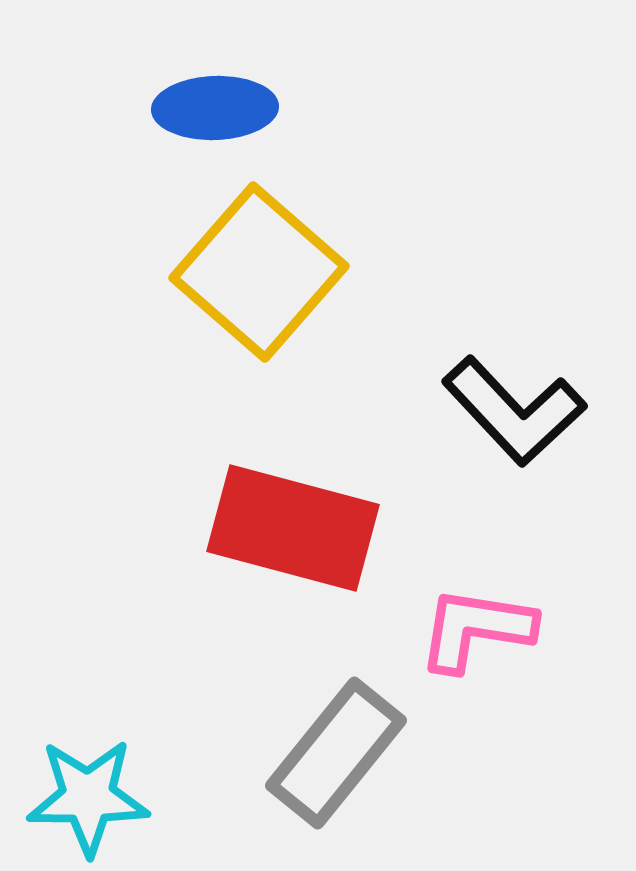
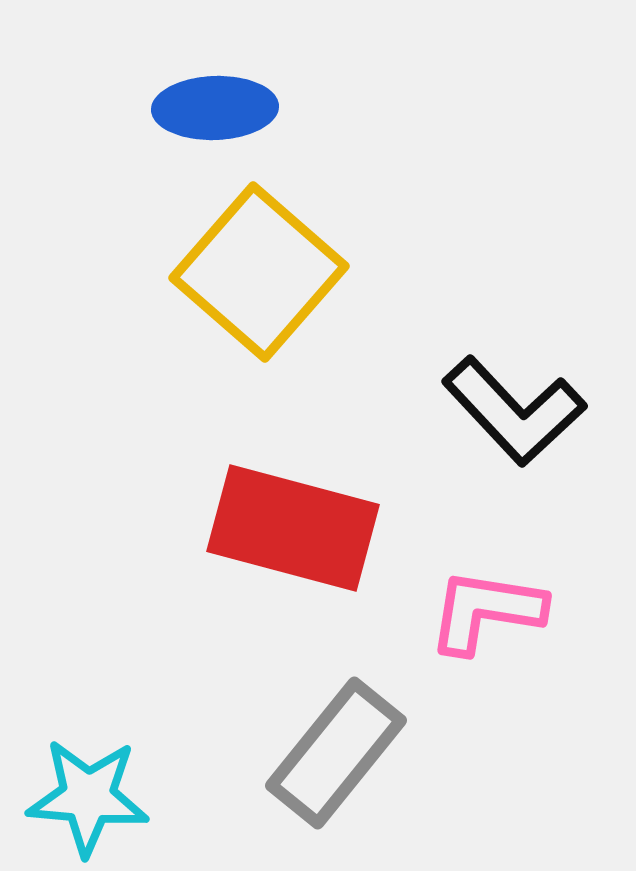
pink L-shape: moved 10 px right, 18 px up
cyan star: rotated 5 degrees clockwise
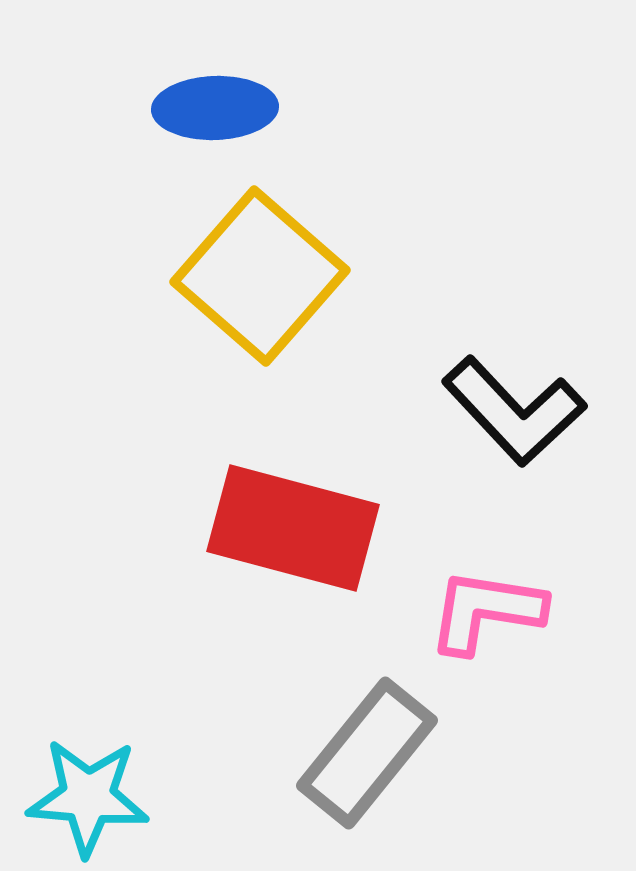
yellow square: moved 1 px right, 4 px down
gray rectangle: moved 31 px right
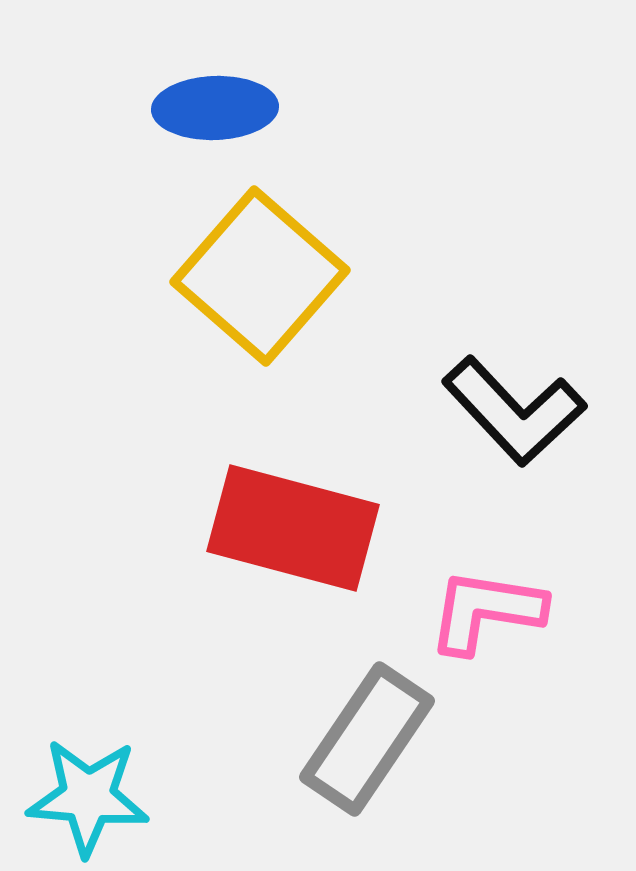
gray rectangle: moved 14 px up; rotated 5 degrees counterclockwise
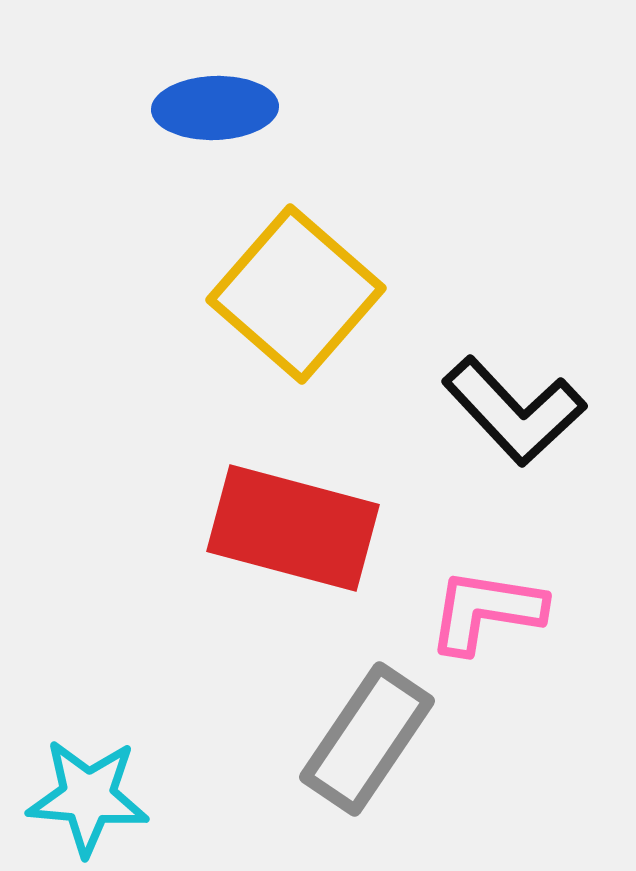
yellow square: moved 36 px right, 18 px down
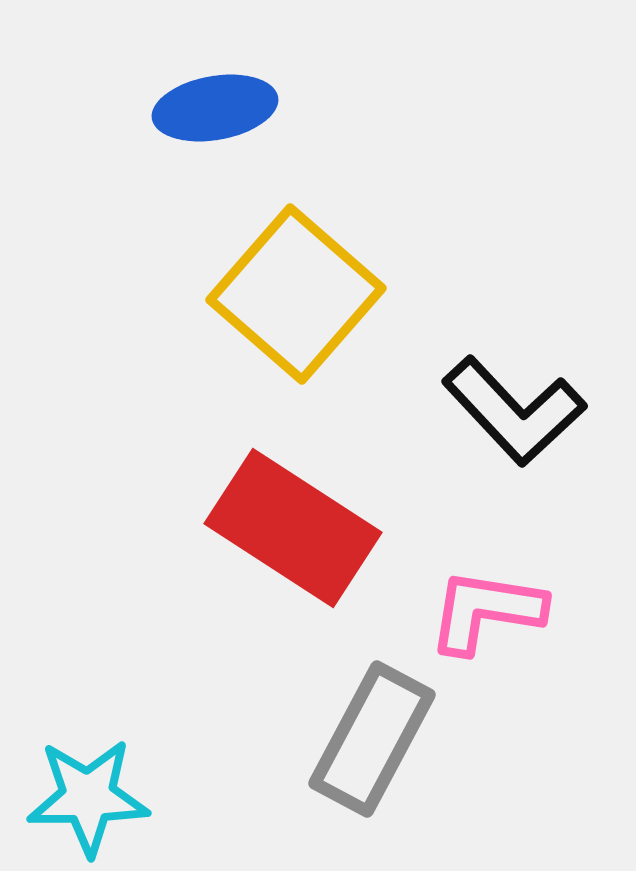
blue ellipse: rotated 8 degrees counterclockwise
red rectangle: rotated 18 degrees clockwise
gray rectangle: moved 5 px right; rotated 6 degrees counterclockwise
cyan star: rotated 6 degrees counterclockwise
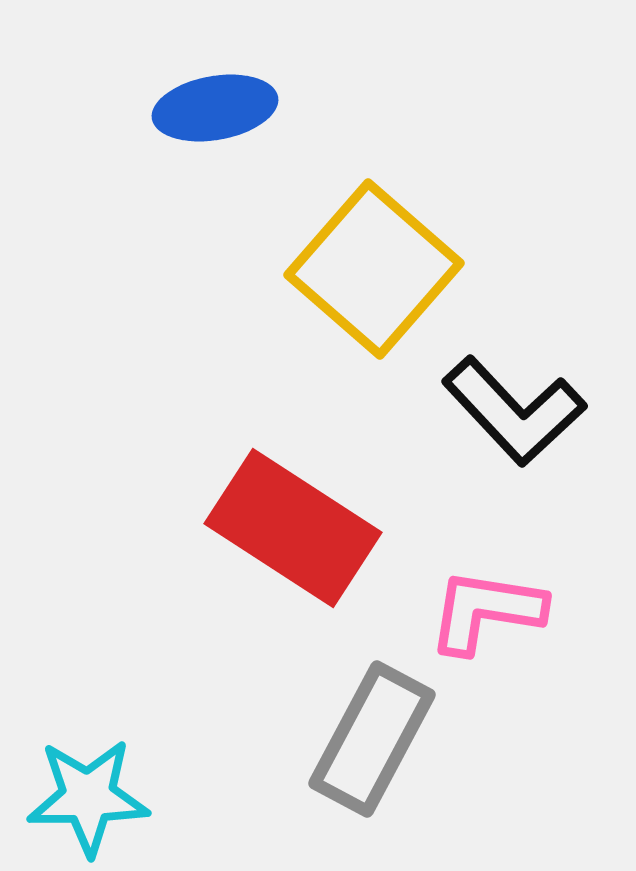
yellow square: moved 78 px right, 25 px up
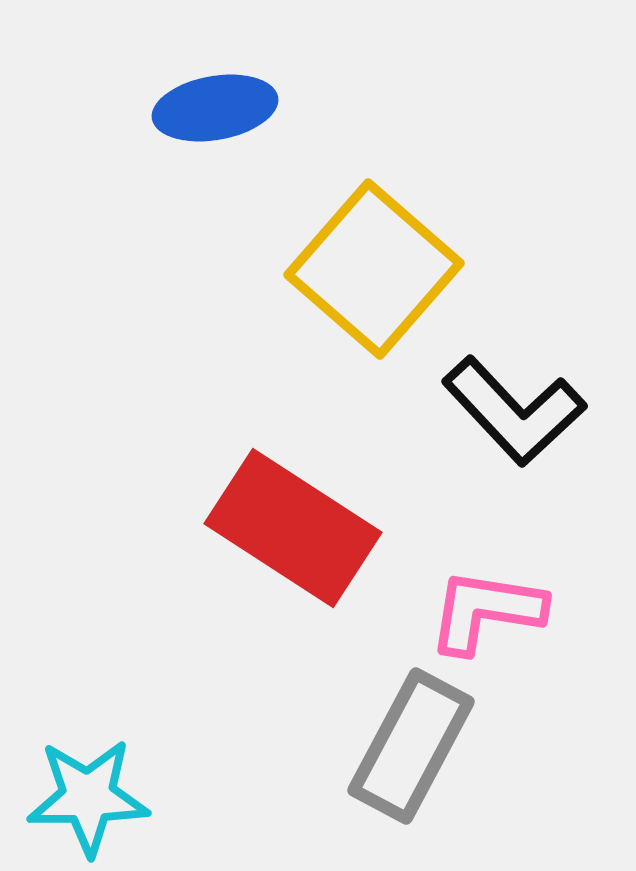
gray rectangle: moved 39 px right, 7 px down
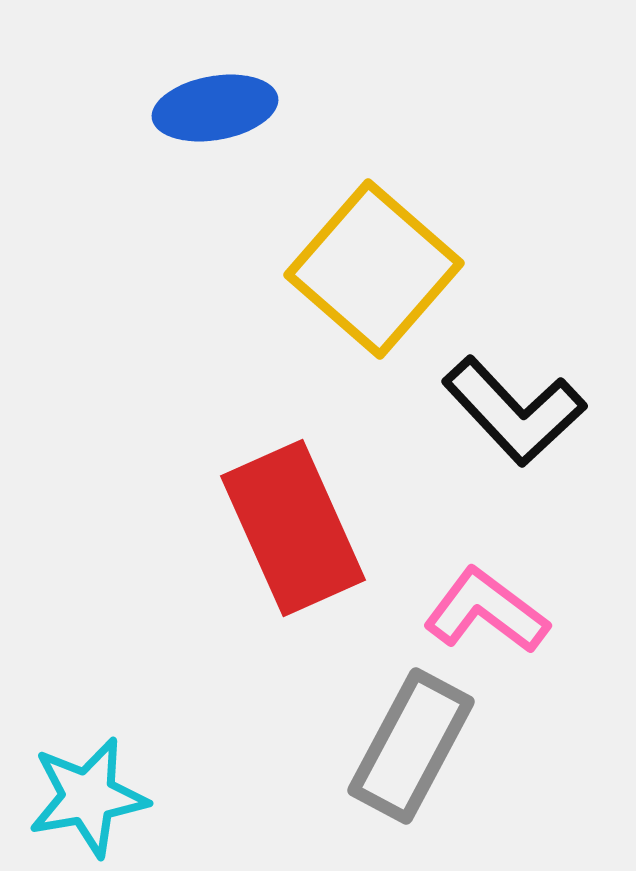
red rectangle: rotated 33 degrees clockwise
pink L-shape: rotated 28 degrees clockwise
cyan star: rotated 9 degrees counterclockwise
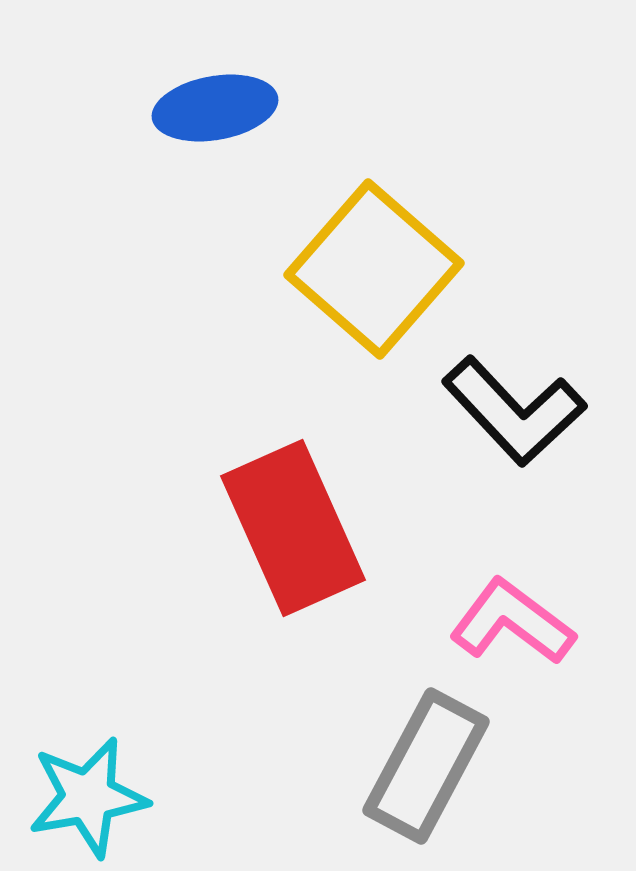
pink L-shape: moved 26 px right, 11 px down
gray rectangle: moved 15 px right, 20 px down
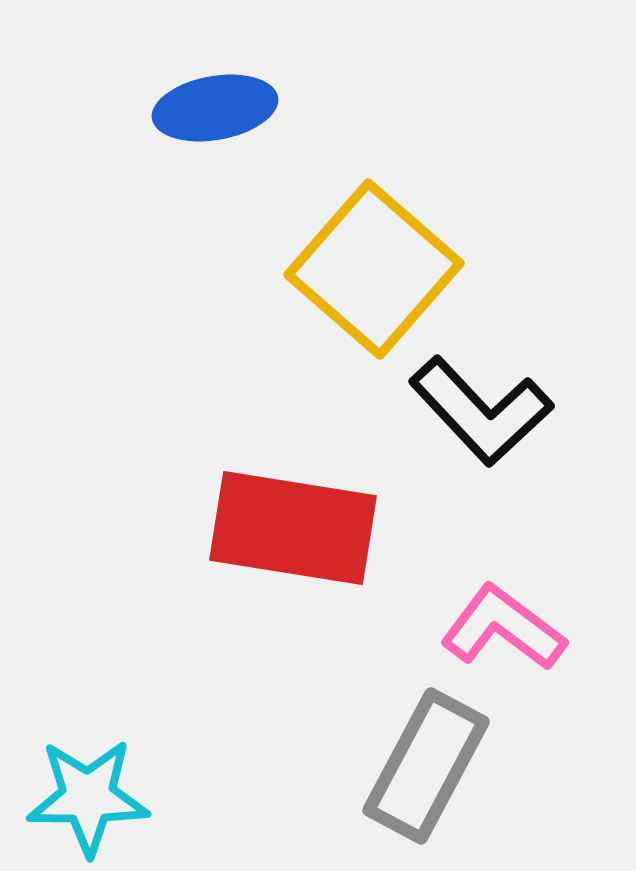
black L-shape: moved 33 px left
red rectangle: rotated 57 degrees counterclockwise
pink L-shape: moved 9 px left, 6 px down
cyan star: rotated 10 degrees clockwise
